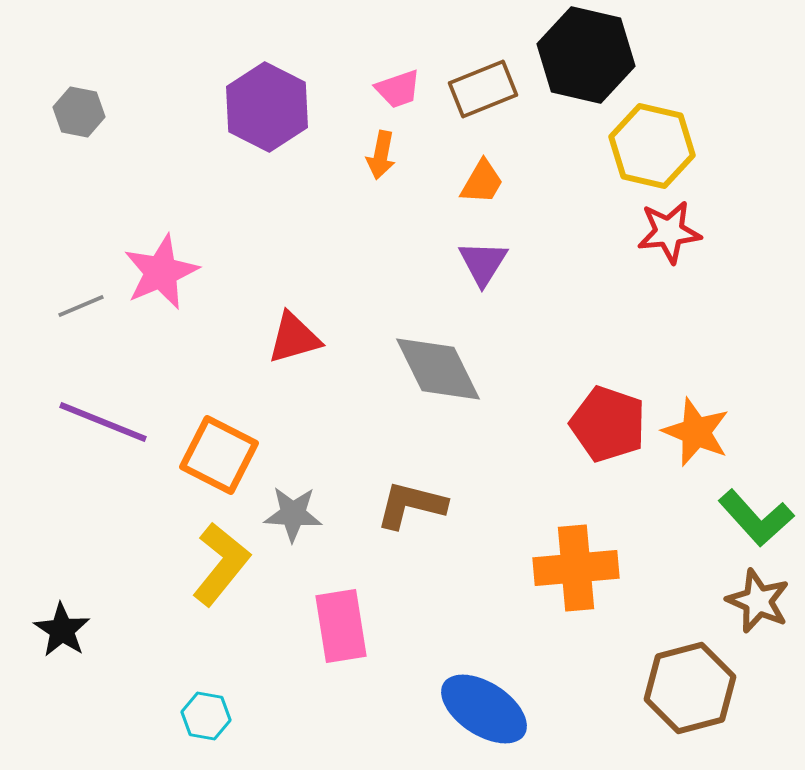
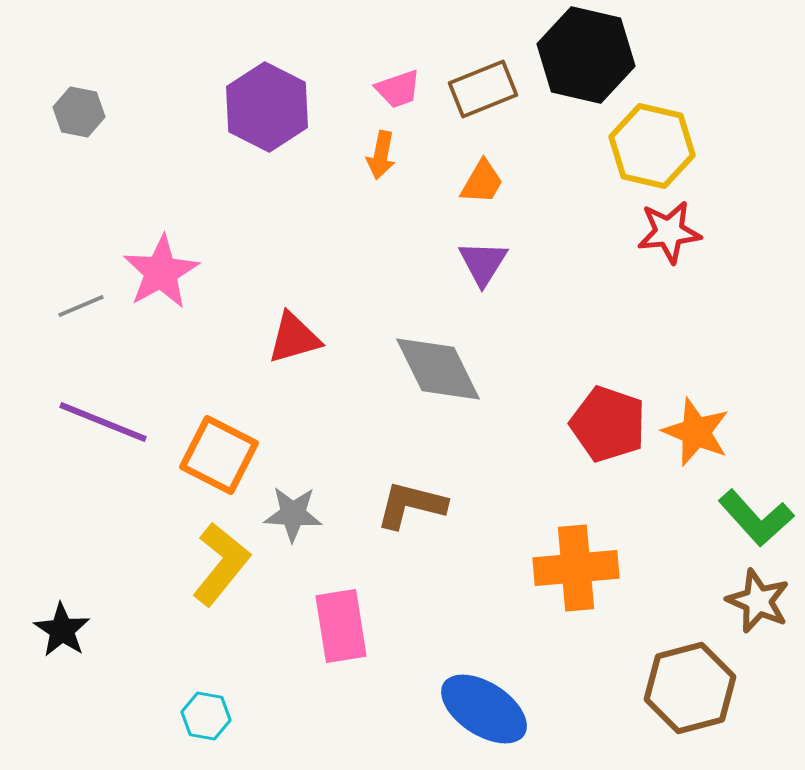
pink star: rotated 6 degrees counterclockwise
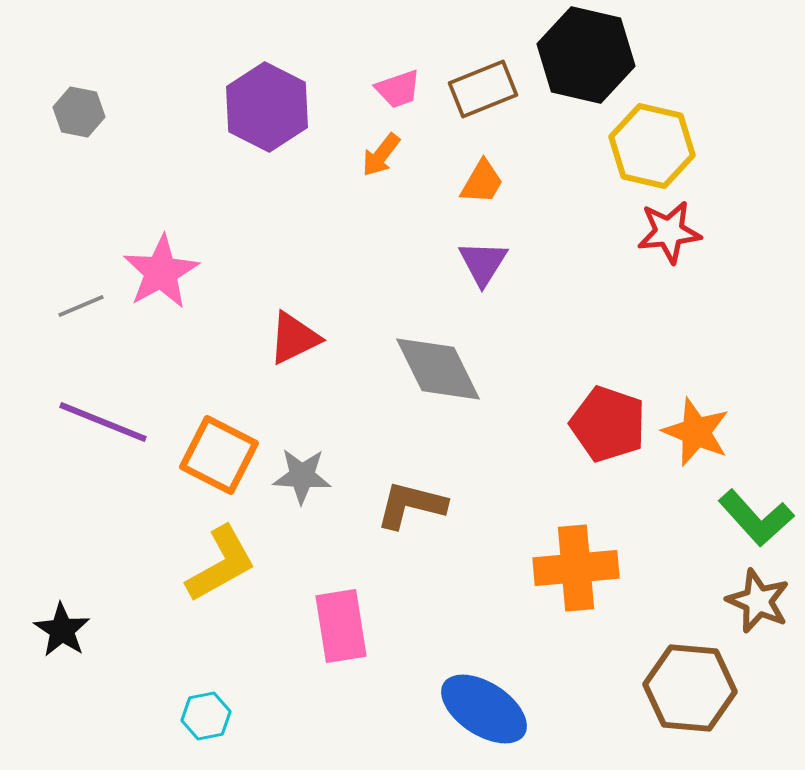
orange arrow: rotated 27 degrees clockwise
red triangle: rotated 10 degrees counterclockwise
gray star: moved 9 px right, 38 px up
yellow L-shape: rotated 22 degrees clockwise
brown hexagon: rotated 20 degrees clockwise
cyan hexagon: rotated 21 degrees counterclockwise
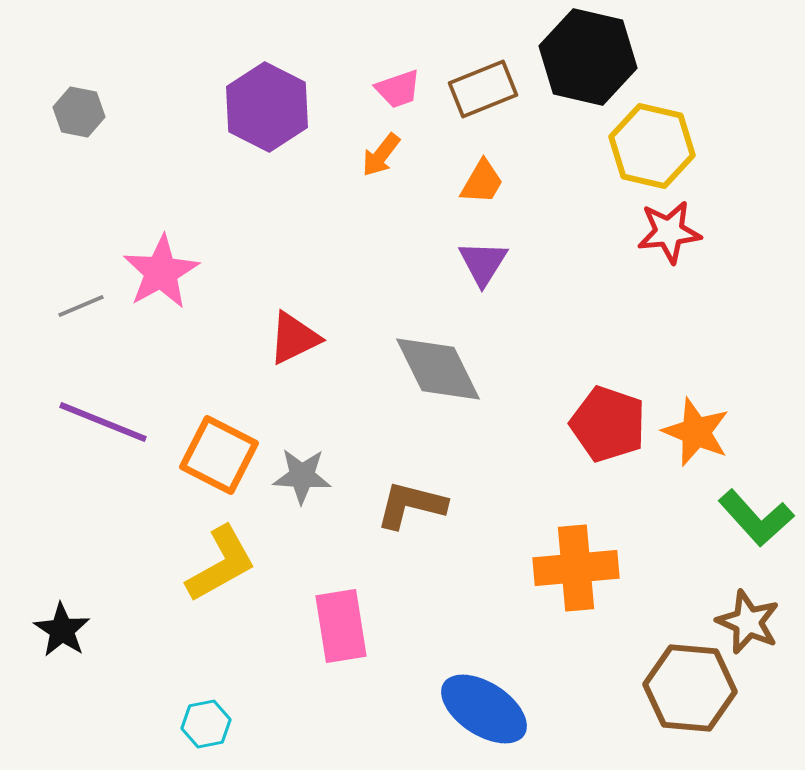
black hexagon: moved 2 px right, 2 px down
brown star: moved 10 px left, 21 px down
cyan hexagon: moved 8 px down
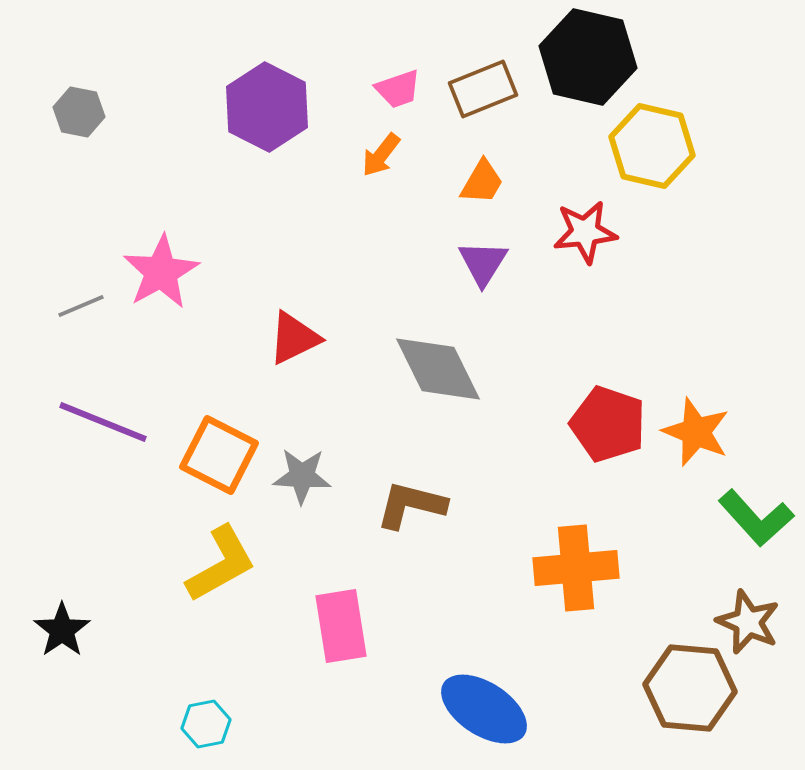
red star: moved 84 px left
black star: rotated 4 degrees clockwise
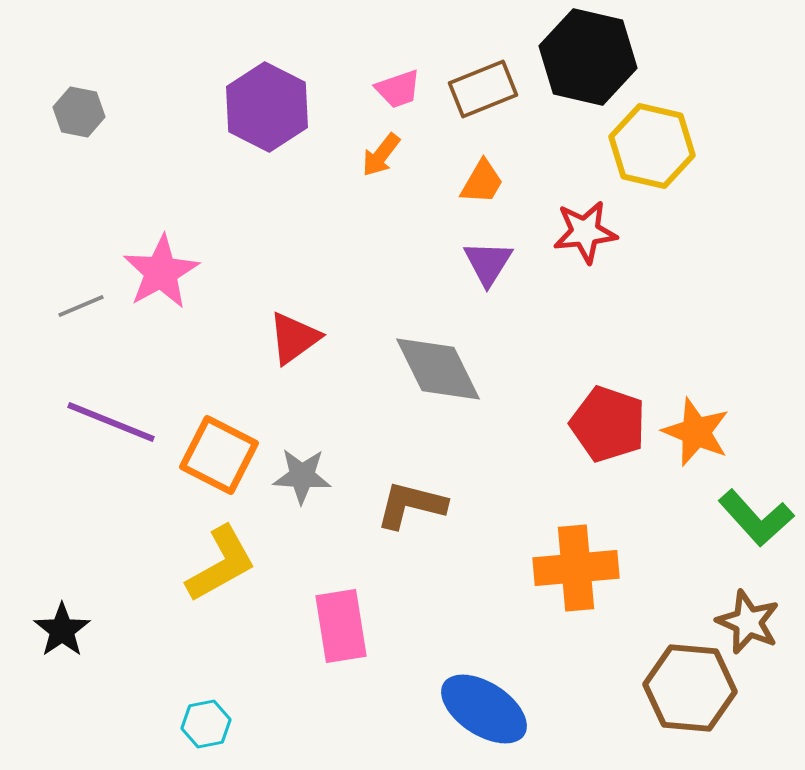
purple triangle: moved 5 px right
red triangle: rotated 10 degrees counterclockwise
purple line: moved 8 px right
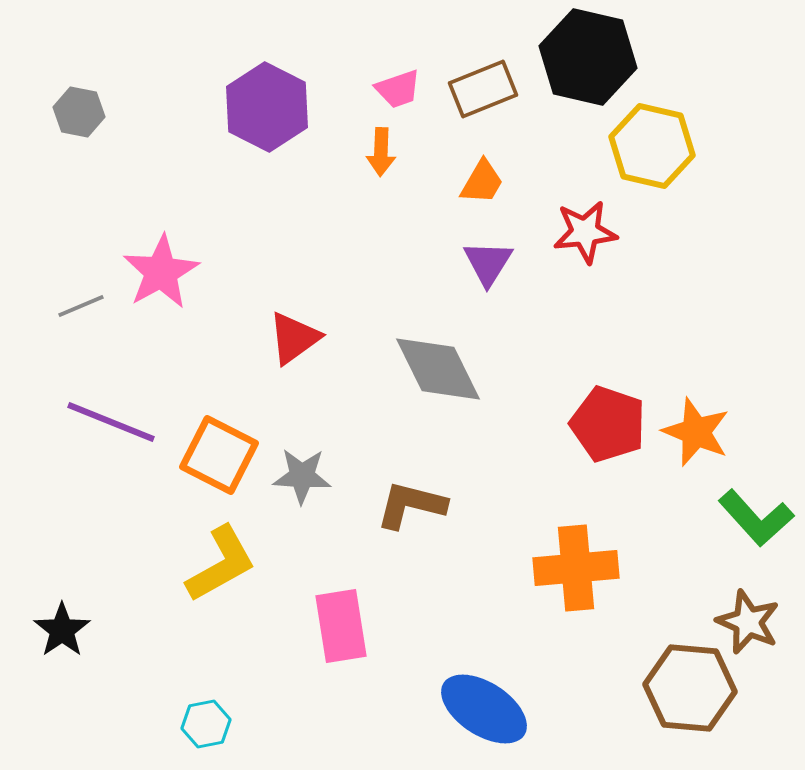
orange arrow: moved 3 px up; rotated 36 degrees counterclockwise
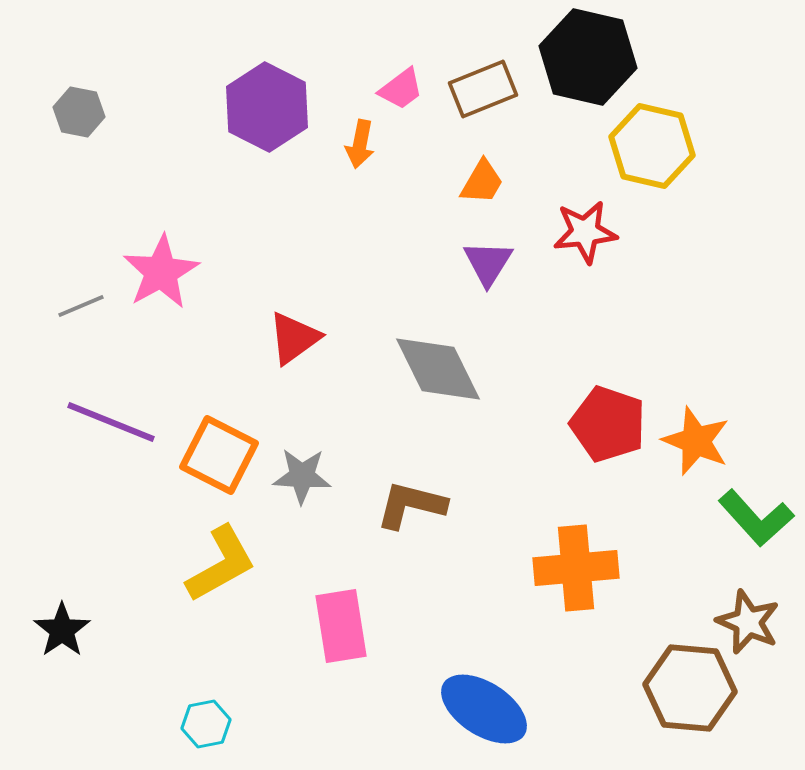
pink trapezoid: moved 3 px right; rotated 18 degrees counterclockwise
orange arrow: moved 21 px left, 8 px up; rotated 9 degrees clockwise
orange star: moved 9 px down
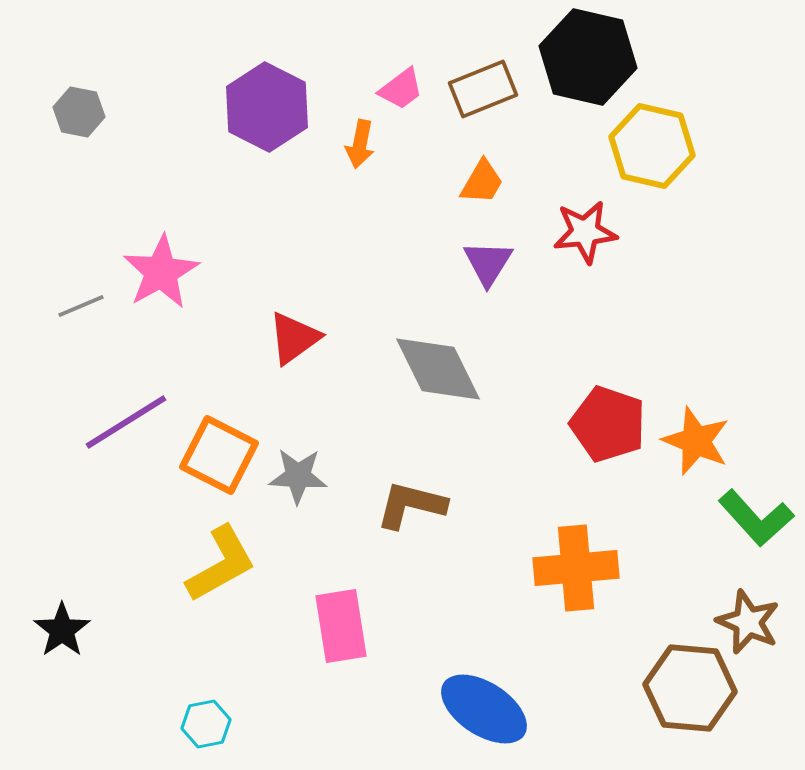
purple line: moved 15 px right; rotated 54 degrees counterclockwise
gray star: moved 4 px left
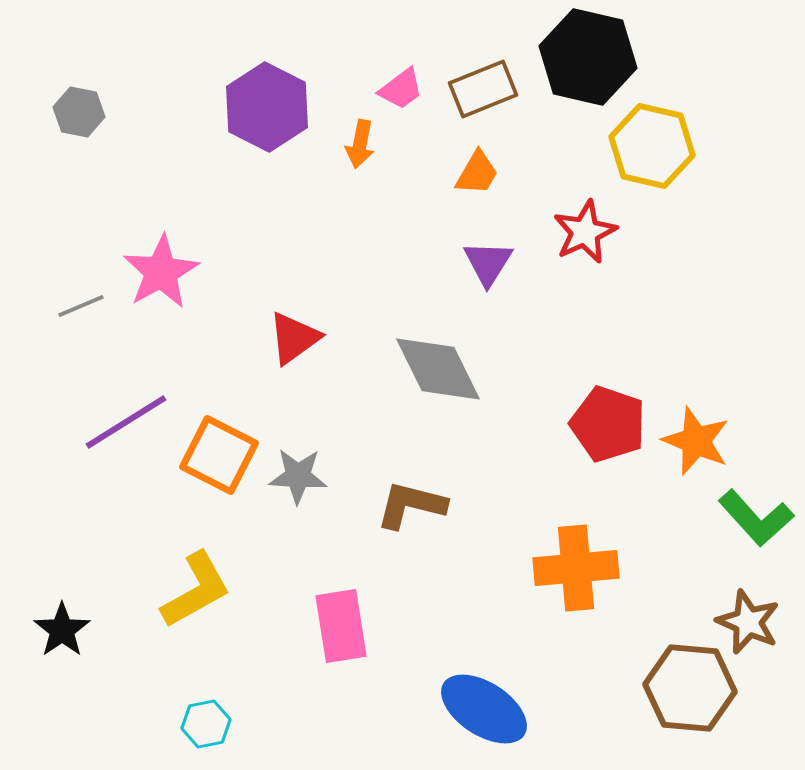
orange trapezoid: moved 5 px left, 9 px up
red star: rotated 18 degrees counterclockwise
yellow L-shape: moved 25 px left, 26 px down
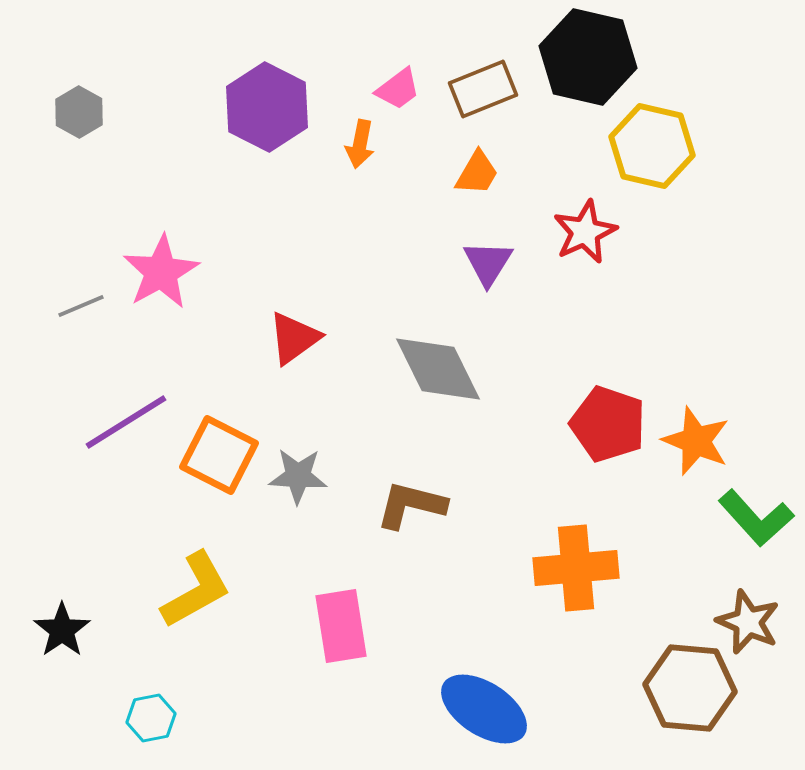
pink trapezoid: moved 3 px left
gray hexagon: rotated 18 degrees clockwise
cyan hexagon: moved 55 px left, 6 px up
